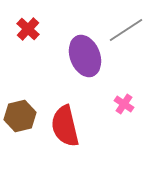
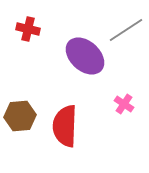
red cross: rotated 30 degrees counterclockwise
purple ellipse: rotated 27 degrees counterclockwise
brown hexagon: rotated 8 degrees clockwise
red semicircle: rotated 15 degrees clockwise
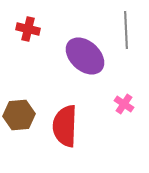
gray line: rotated 60 degrees counterclockwise
brown hexagon: moved 1 px left, 1 px up
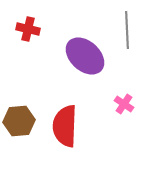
gray line: moved 1 px right
brown hexagon: moved 6 px down
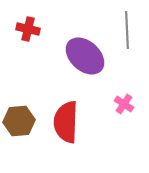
red semicircle: moved 1 px right, 4 px up
